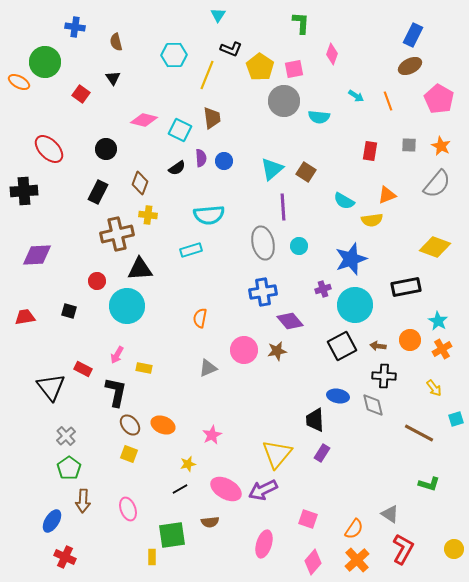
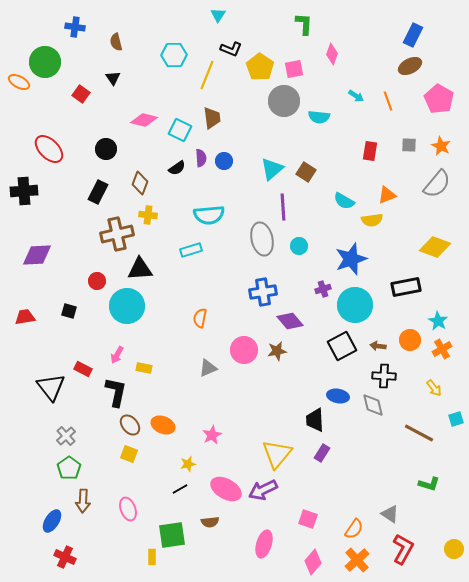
green L-shape at (301, 23): moved 3 px right, 1 px down
gray ellipse at (263, 243): moved 1 px left, 4 px up
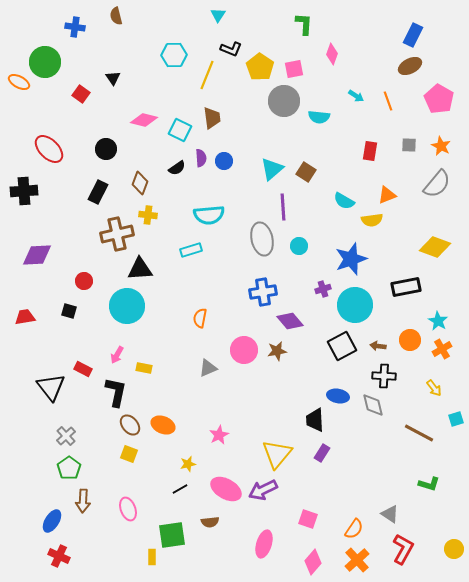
brown semicircle at (116, 42): moved 26 px up
red circle at (97, 281): moved 13 px left
pink star at (212, 435): moved 7 px right
red cross at (65, 557): moved 6 px left, 1 px up
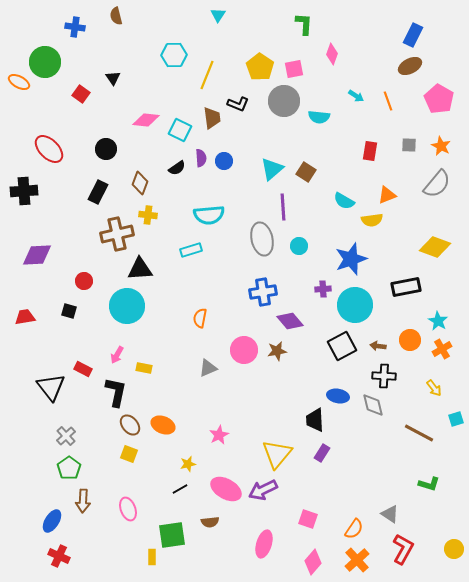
black L-shape at (231, 49): moved 7 px right, 55 px down
pink diamond at (144, 120): moved 2 px right; rotated 8 degrees counterclockwise
purple cross at (323, 289): rotated 14 degrees clockwise
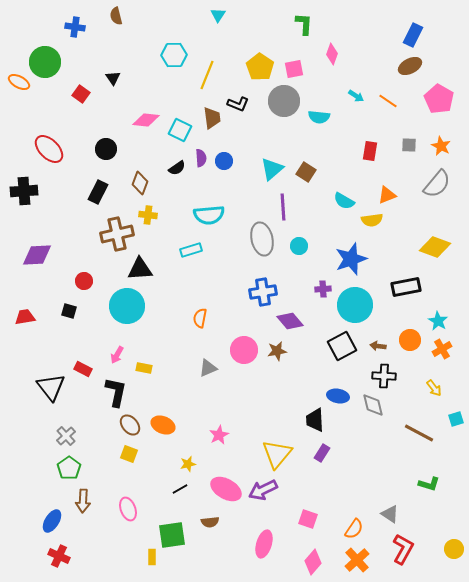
orange line at (388, 101): rotated 36 degrees counterclockwise
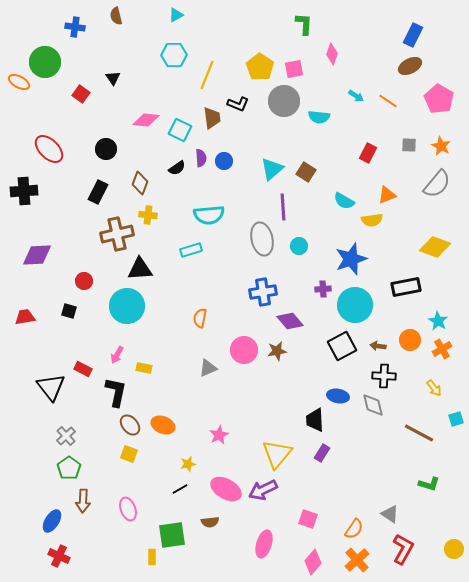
cyan triangle at (218, 15): moved 42 px left; rotated 28 degrees clockwise
red rectangle at (370, 151): moved 2 px left, 2 px down; rotated 18 degrees clockwise
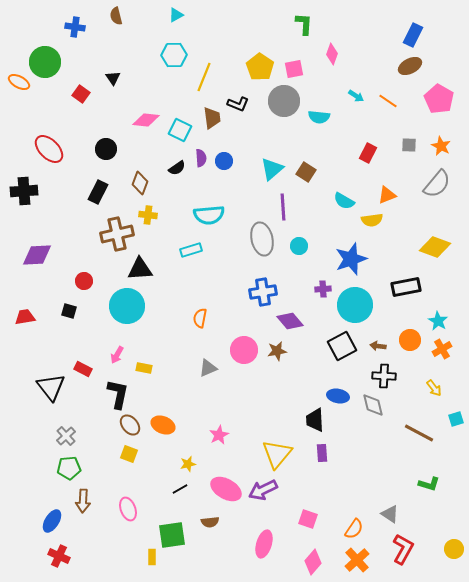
yellow line at (207, 75): moved 3 px left, 2 px down
black L-shape at (116, 392): moved 2 px right, 2 px down
purple rectangle at (322, 453): rotated 36 degrees counterclockwise
green pentagon at (69, 468): rotated 30 degrees clockwise
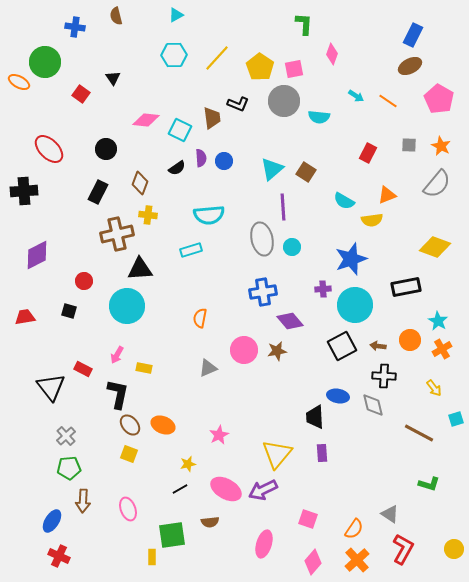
yellow line at (204, 77): moved 13 px right, 19 px up; rotated 20 degrees clockwise
cyan circle at (299, 246): moved 7 px left, 1 px down
purple diamond at (37, 255): rotated 24 degrees counterclockwise
black trapezoid at (315, 420): moved 3 px up
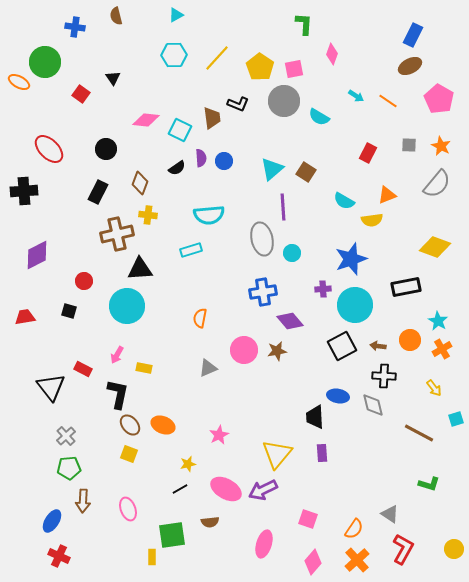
cyan semicircle at (319, 117): rotated 25 degrees clockwise
cyan circle at (292, 247): moved 6 px down
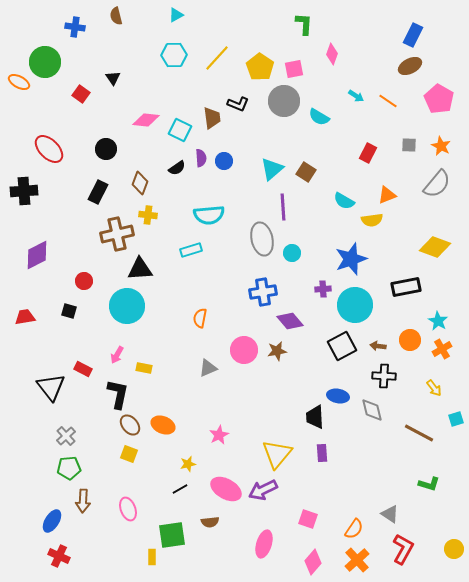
gray diamond at (373, 405): moved 1 px left, 5 px down
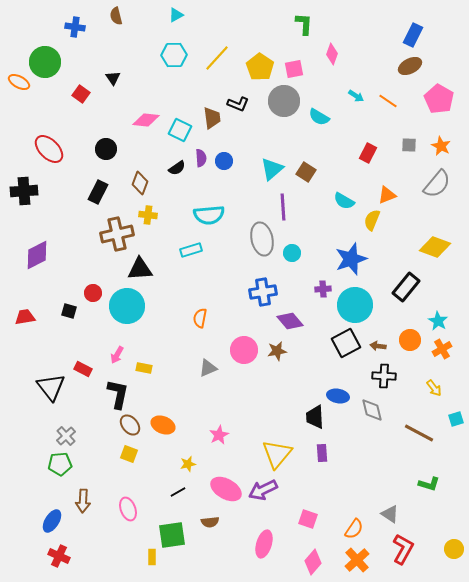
yellow semicircle at (372, 220): rotated 120 degrees clockwise
red circle at (84, 281): moved 9 px right, 12 px down
black rectangle at (406, 287): rotated 40 degrees counterclockwise
black square at (342, 346): moved 4 px right, 3 px up
green pentagon at (69, 468): moved 9 px left, 4 px up
black line at (180, 489): moved 2 px left, 3 px down
